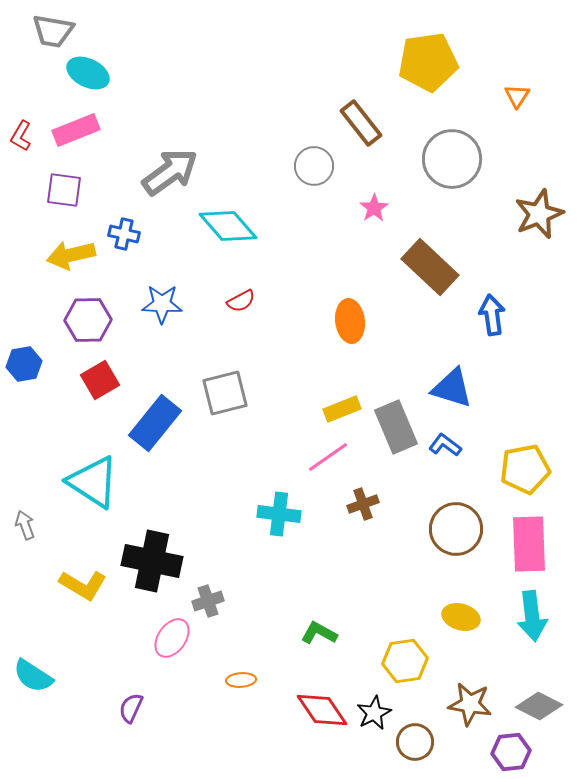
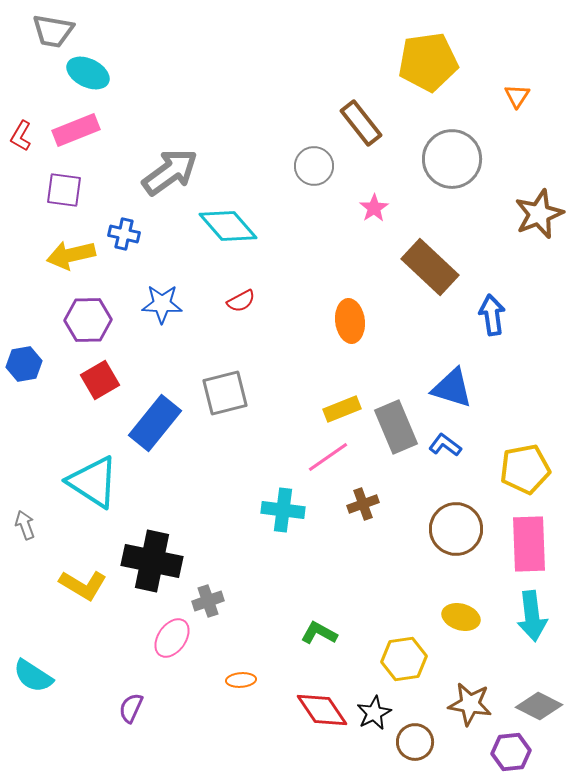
cyan cross at (279, 514): moved 4 px right, 4 px up
yellow hexagon at (405, 661): moved 1 px left, 2 px up
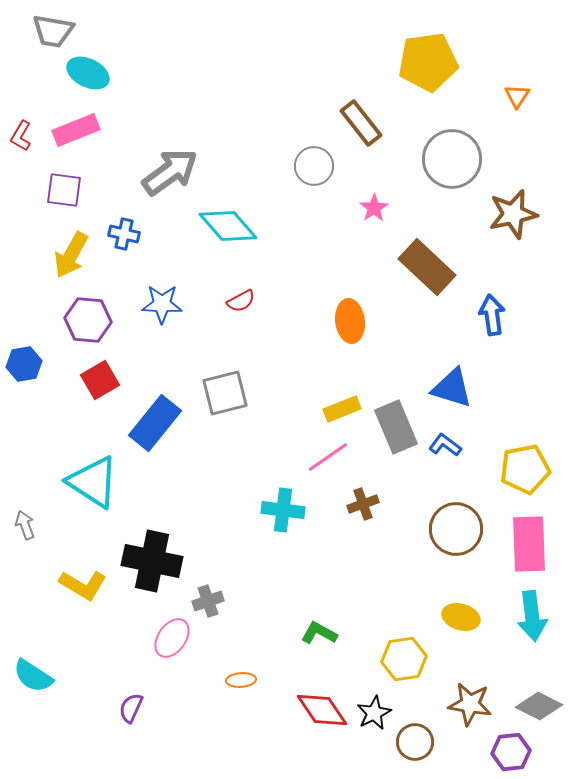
brown star at (539, 214): moved 26 px left; rotated 9 degrees clockwise
yellow arrow at (71, 255): rotated 48 degrees counterclockwise
brown rectangle at (430, 267): moved 3 px left
purple hexagon at (88, 320): rotated 6 degrees clockwise
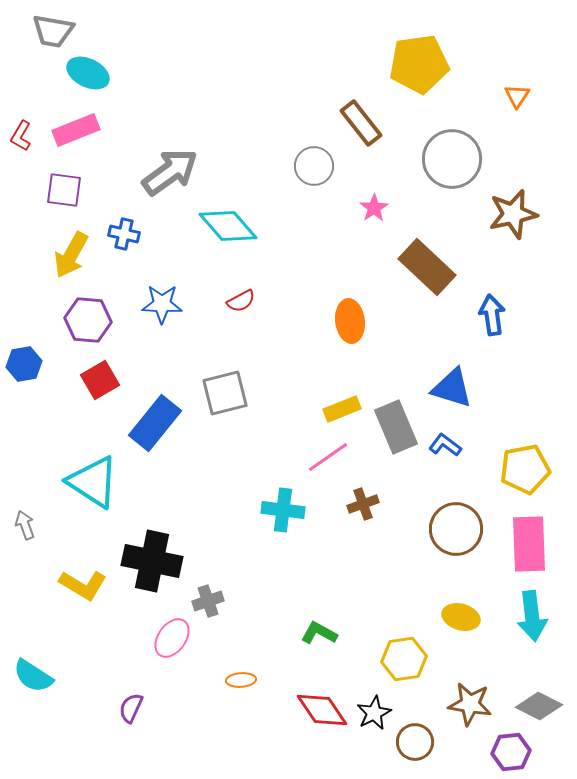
yellow pentagon at (428, 62): moved 9 px left, 2 px down
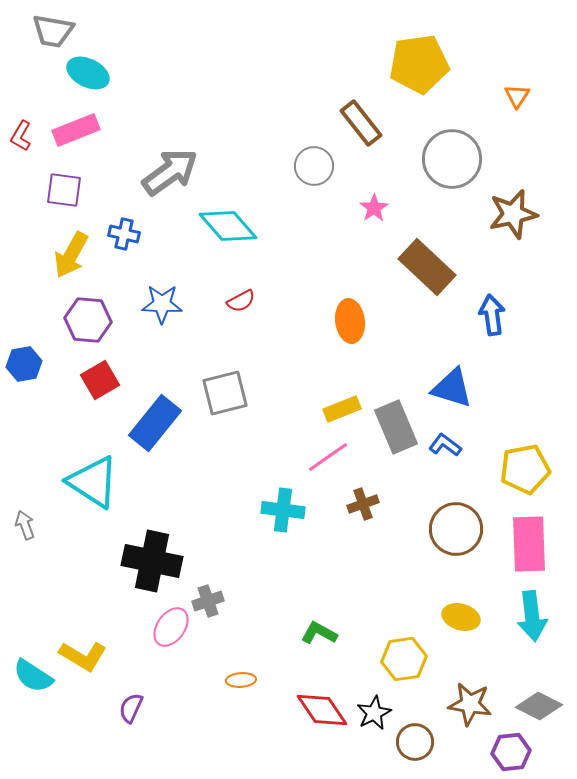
yellow L-shape at (83, 585): moved 71 px down
pink ellipse at (172, 638): moved 1 px left, 11 px up
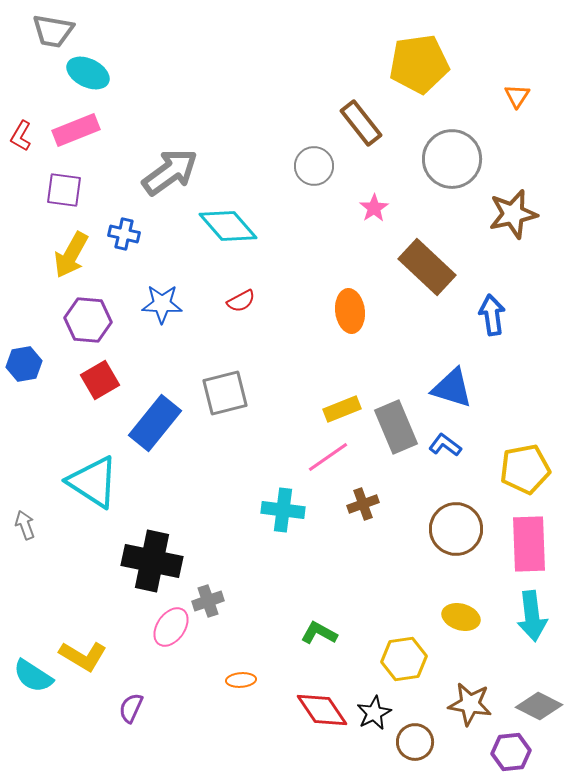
orange ellipse at (350, 321): moved 10 px up
